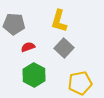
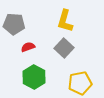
yellow L-shape: moved 6 px right
green hexagon: moved 2 px down
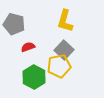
gray pentagon: rotated 10 degrees clockwise
gray square: moved 2 px down
yellow pentagon: moved 21 px left, 17 px up
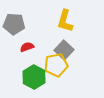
gray pentagon: rotated 10 degrees counterclockwise
red semicircle: moved 1 px left
yellow pentagon: moved 3 px left, 1 px up
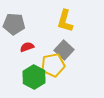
yellow pentagon: moved 3 px left
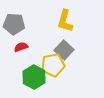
red semicircle: moved 6 px left
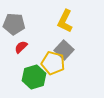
yellow L-shape: rotated 10 degrees clockwise
red semicircle: rotated 24 degrees counterclockwise
yellow pentagon: moved 2 px up; rotated 25 degrees clockwise
green hexagon: rotated 15 degrees clockwise
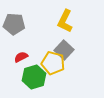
red semicircle: moved 10 px down; rotated 16 degrees clockwise
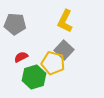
gray pentagon: moved 1 px right
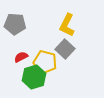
yellow L-shape: moved 2 px right, 4 px down
gray square: moved 1 px right, 1 px up
yellow pentagon: moved 8 px left, 1 px up
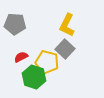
yellow pentagon: moved 2 px right
green hexagon: rotated 25 degrees counterclockwise
